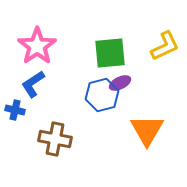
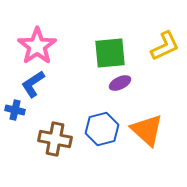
blue hexagon: moved 34 px down
orange triangle: rotated 18 degrees counterclockwise
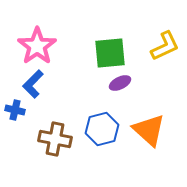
blue L-shape: rotated 12 degrees counterclockwise
orange triangle: moved 2 px right
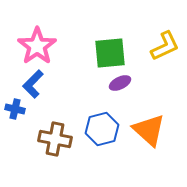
blue cross: moved 1 px up
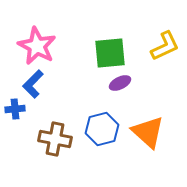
pink star: rotated 9 degrees counterclockwise
blue cross: rotated 18 degrees counterclockwise
orange triangle: moved 1 px left, 2 px down
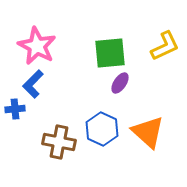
purple ellipse: rotated 30 degrees counterclockwise
blue hexagon: rotated 20 degrees counterclockwise
brown cross: moved 4 px right, 3 px down
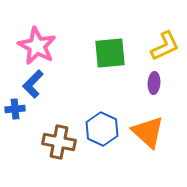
purple ellipse: moved 34 px right; rotated 30 degrees counterclockwise
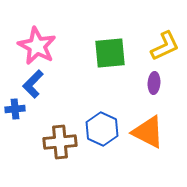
orange triangle: rotated 15 degrees counterclockwise
brown cross: moved 1 px right; rotated 16 degrees counterclockwise
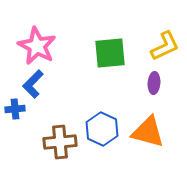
orange triangle: rotated 12 degrees counterclockwise
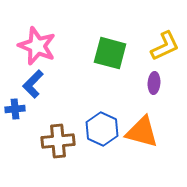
pink star: rotated 6 degrees counterclockwise
green square: rotated 20 degrees clockwise
orange triangle: moved 6 px left
brown cross: moved 2 px left, 1 px up
